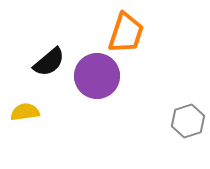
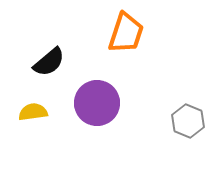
purple circle: moved 27 px down
yellow semicircle: moved 8 px right
gray hexagon: rotated 20 degrees counterclockwise
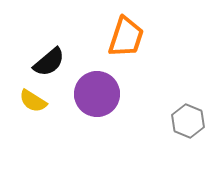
orange trapezoid: moved 4 px down
purple circle: moved 9 px up
yellow semicircle: moved 11 px up; rotated 140 degrees counterclockwise
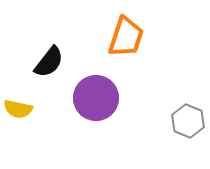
black semicircle: rotated 12 degrees counterclockwise
purple circle: moved 1 px left, 4 px down
yellow semicircle: moved 15 px left, 8 px down; rotated 20 degrees counterclockwise
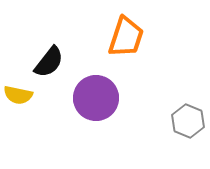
yellow semicircle: moved 14 px up
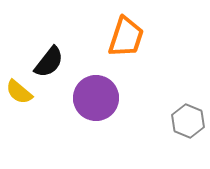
yellow semicircle: moved 1 px right, 3 px up; rotated 28 degrees clockwise
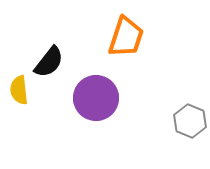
yellow semicircle: moved 2 px up; rotated 44 degrees clockwise
gray hexagon: moved 2 px right
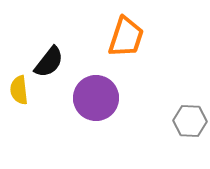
gray hexagon: rotated 20 degrees counterclockwise
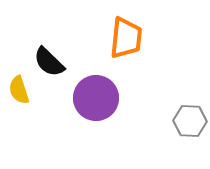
orange trapezoid: moved 1 px down; rotated 12 degrees counterclockwise
black semicircle: rotated 96 degrees clockwise
yellow semicircle: rotated 12 degrees counterclockwise
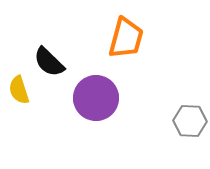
orange trapezoid: rotated 9 degrees clockwise
